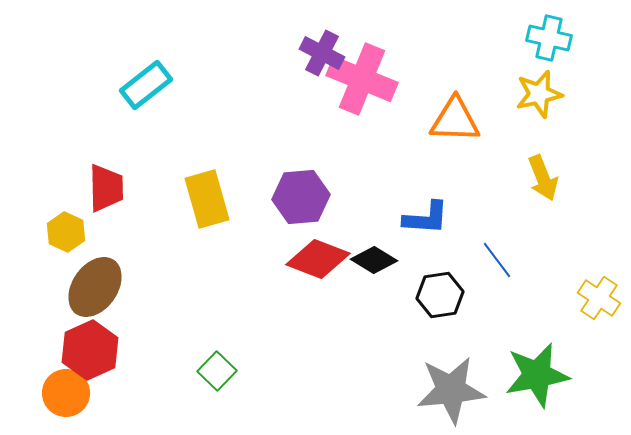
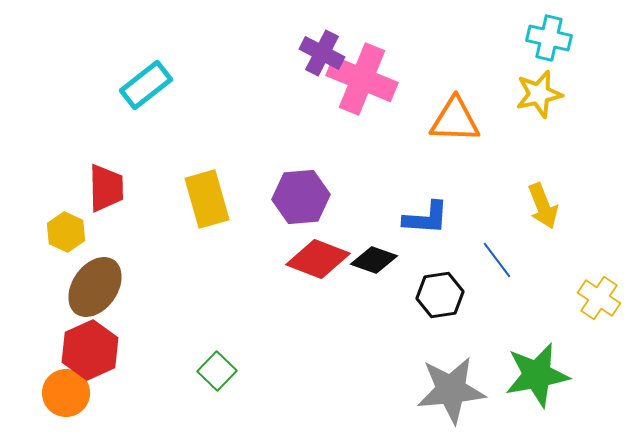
yellow arrow: moved 28 px down
black diamond: rotated 12 degrees counterclockwise
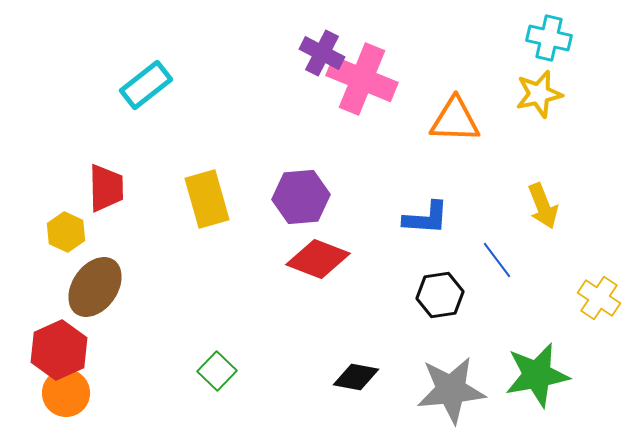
black diamond: moved 18 px left, 117 px down; rotated 9 degrees counterclockwise
red hexagon: moved 31 px left
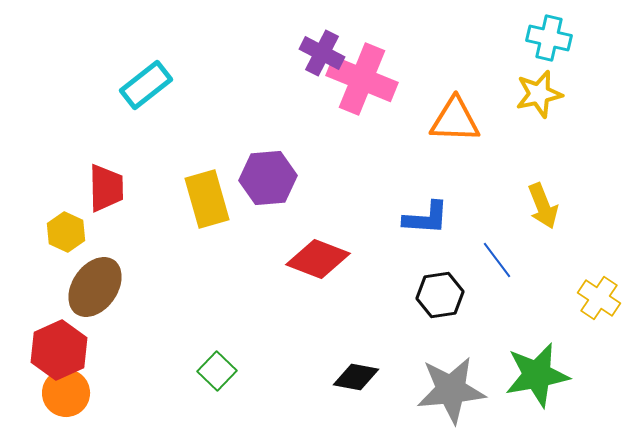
purple hexagon: moved 33 px left, 19 px up
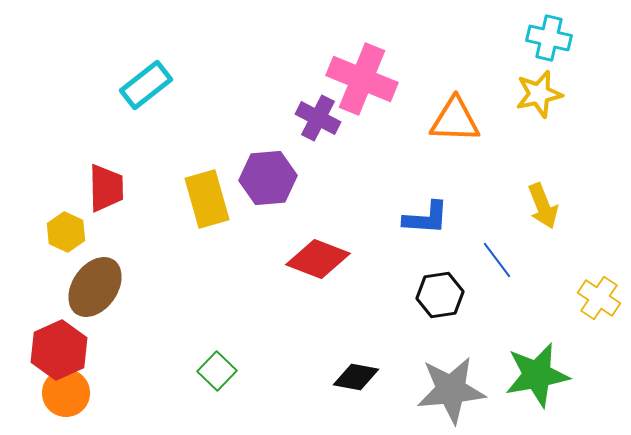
purple cross: moved 4 px left, 65 px down
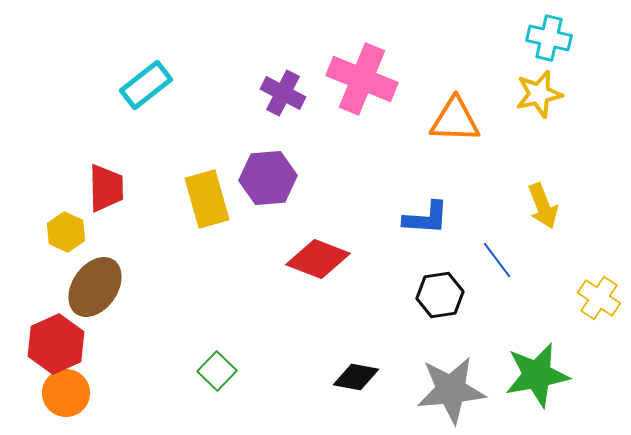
purple cross: moved 35 px left, 25 px up
red hexagon: moved 3 px left, 6 px up
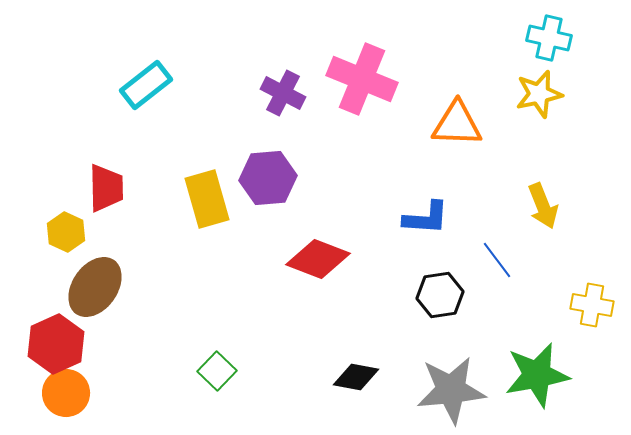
orange triangle: moved 2 px right, 4 px down
yellow cross: moved 7 px left, 7 px down; rotated 24 degrees counterclockwise
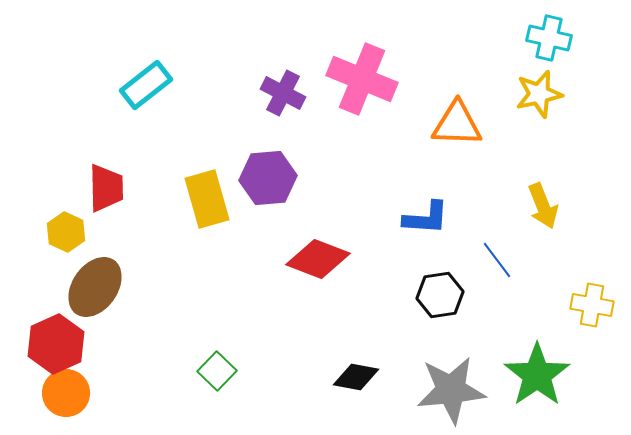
green star: rotated 24 degrees counterclockwise
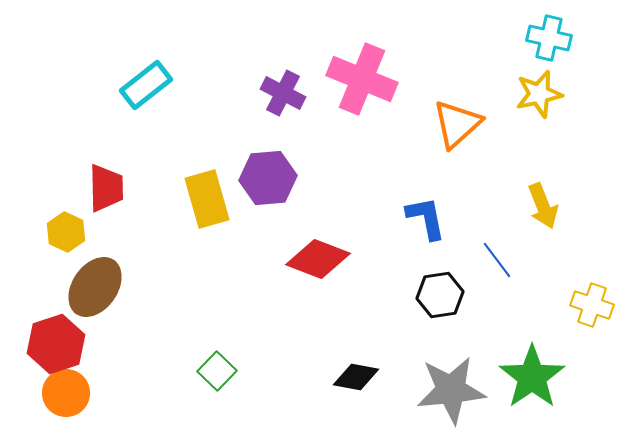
orange triangle: rotated 44 degrees counterclockwise
blue L-shape: rotated 105 degrees counterclockwise
yellow cross: rotated 9 degrees clockwise
red hexagon: rotated 6 degrees clockwise
green star: moved 5 px left, 2 px down
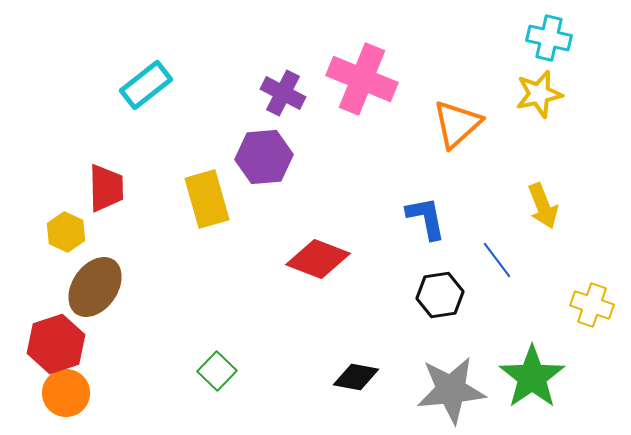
purple hexagon: moved 4 px left, 21 px up
